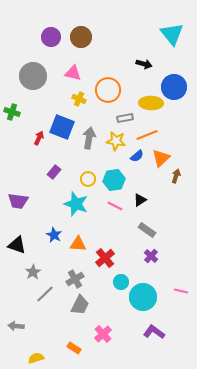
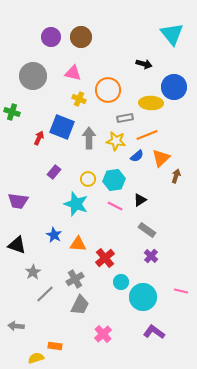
gray arrow at (89, 138): rotated 10 degrees counterclockwise
orange rectangle at (74, 348): moved 19 px left, 2 px up; rotated 24 degrees counterclockwise
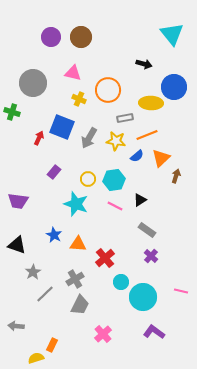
gray circle at (33, 76): moved 7 px down
gray arrow at (89, 138): rotated 150 degrees counterclockwise
orange rectangle at (55, 346): moved 3 px left, 1 px up; rotated 72 degrees counterclockwise
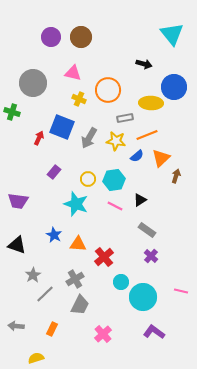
red cross at (105, 258): moved 1 px left, 1 px up
gray star at (33, 272): moved 3 px down
orange rectangle at (52, 345): moved 16 px up
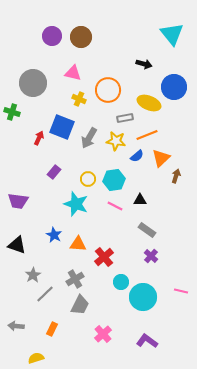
purple circle at (51, 37): moved 1 px right, 1 px up
yellow ellipse at (151, 103): moved 2 px left; rotated 20 degrees clockwise
black triangle at (140, 200): rotated 32 degrees clockwise
purple L-shape at (154, 332): moved 7 px left, 9 px down
